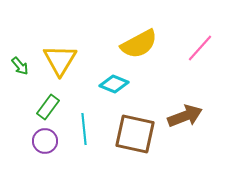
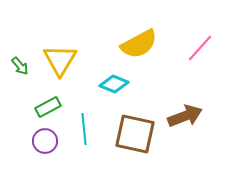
green rectangle: rotated 25 degrees clockwise
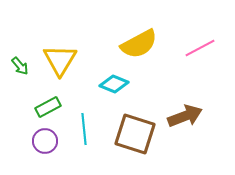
pink line: rotated 20 degrees clockwise
brown square: rotated 6 degrees clockwise
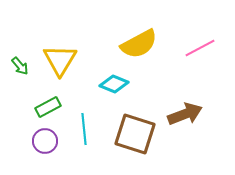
brown arrow: moved 2 px up
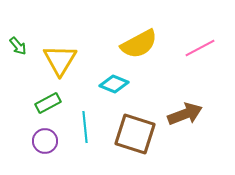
green arrow: moved 2 px left, 20 px up
green rectangle: moved 4 px up
cyan line: moved 1 px right, 2 px up
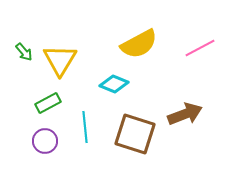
green arrow: moved 6 px right, 6 px down
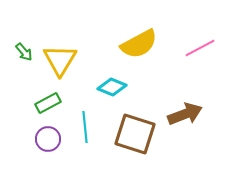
cyan diamond: moved 2 px left, 3 px down
purple circle: moved 3 px right, 2 px up
